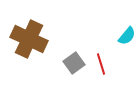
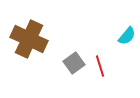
red line: moved 1 px left, 2 px down
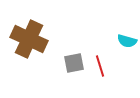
cyan semicircle: moved 5 px down; rotated 66 degrees clockwise
gray square: rotated 25 degrees clockwise
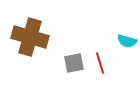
brown cross: moved 1 px right, 2 px up; rotated 9 degrees counterclockwise
red line: moved 3 px up
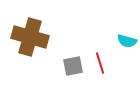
gray square: moved 1 px left, 3 px down
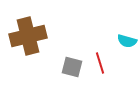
brown cross: moved 2 px left, 1 px up; rotated 30 degrees counterclockwise
gray square: moved 1 px left, 1 px down; rotated 25 degrees clockwise
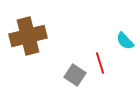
cyan semicircle: moved 2 px left; rotated 30 degrees clockwise
gray square: moved 3 px right, 8 px down; rotated 20 degrees clockwise
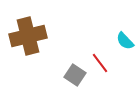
red line: rotated 20 degrees counterclockwise
